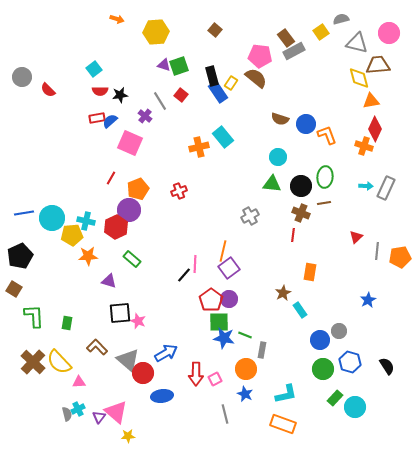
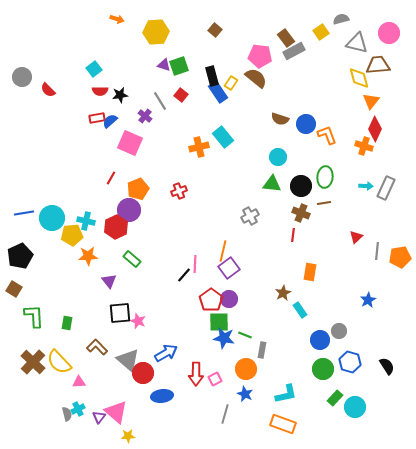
orange triangle at (371, 101): rotated 42 degrees counterclockwise
purple triangle at (109, 281): rotated 35 degrees clockwise
gray line at (225, 414): rotated 30 degrees clockwise
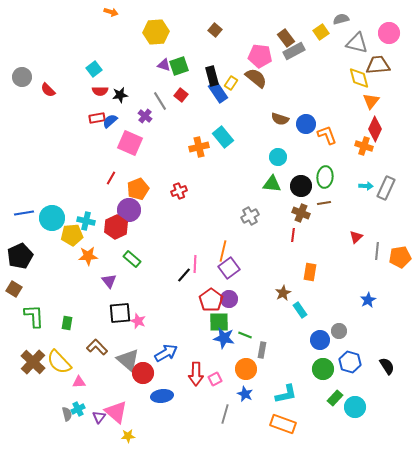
orange arrow at (117, 19): moved 6 px left, 7 px up
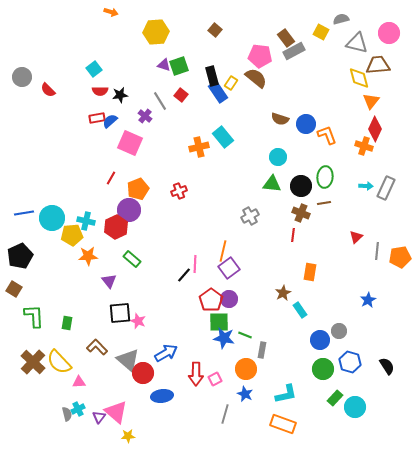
yellow square at (321, 32): rotated 28 degrees counterclockwise
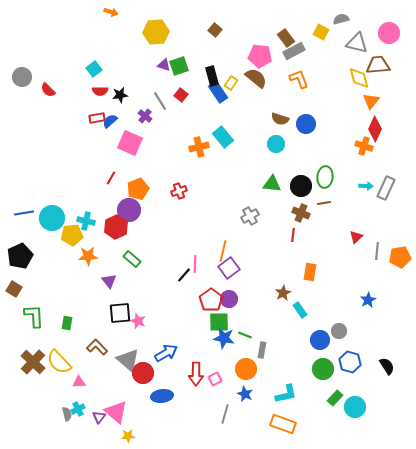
orange L-shape at (327, 135): moved 28 px left, 56 px up
cyan circle at (278, 157): moved 2 px left, 13 px up
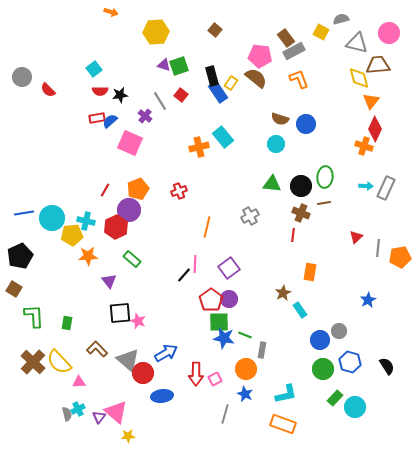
red line at (111, 178): moved 6 px left, 12 px down
orange line at (223, 251): moved 16 px left, 24 px up
gray line at (377, 251): moved 1 px right, 3 px up
brown L-shape at (97, 347): moved 2 px down
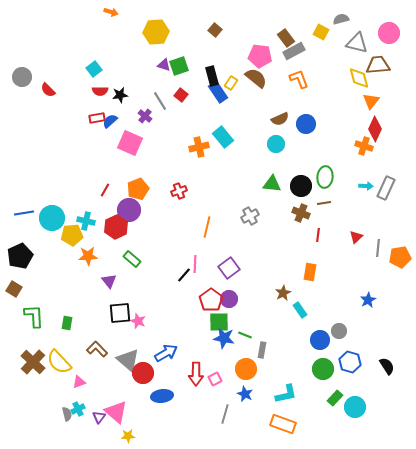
brown semicircle at (280, 119): rotated 42 degrees counterclockwise
red line at (293, 235): moved 25 px right
pink triangle at (79, 382): rotated 16 degrees counterclockwise
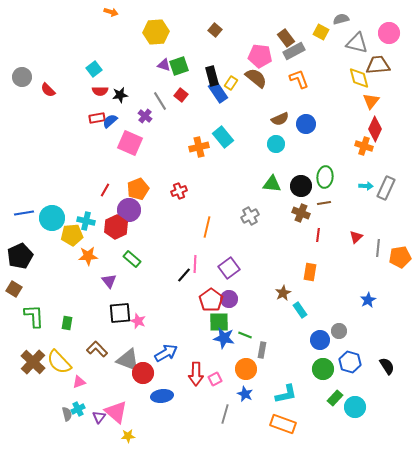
gray triangle at (128, 360): rotated 20 degrees counterclockwise
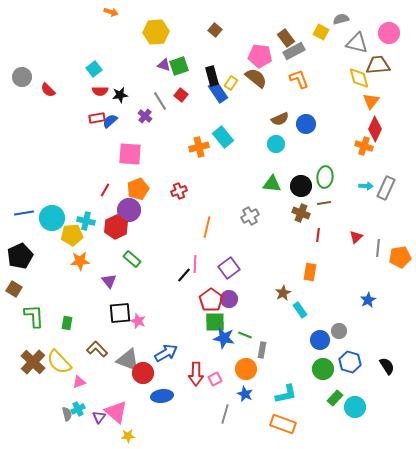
pink square at (130, 143): moved 11 px down; rotated 20 degrees counterclockwise
orange star at (88, 256): moved 8 px left, 5 px down
green square at (219, 322): moved 4 px left
